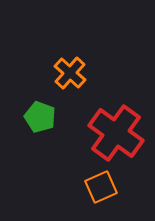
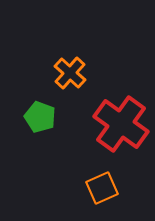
red cross: moved 5 px right, 9 px up
orange square: moved 1 px right, 1 px down
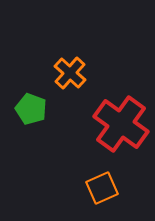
green pentagon: moved 9 px left, 8 px up
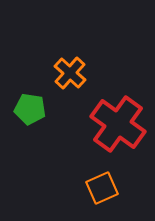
green pentagon: moved 1 px left; rotated 12 degrees counterclockwise
red cross: moved 3 px left
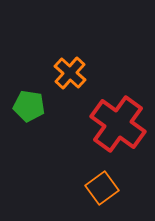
green pentagon: moved 1 px left, 3 px up
orange square: rotated 12 degrees counterclockwise
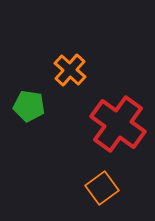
orange cross: moved 3 px up
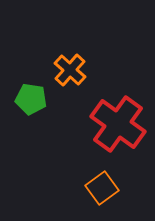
green pentagon: moved 2 px right, 7 px up
